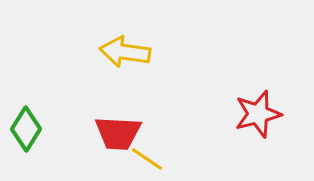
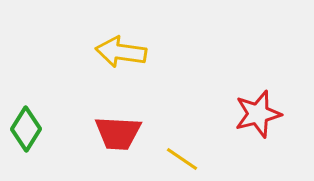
yellow arrow: moved 4 px left
yellow line: moved 35 px right
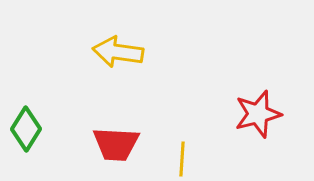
yellow arrow: moved 3 px left
red trapezoid: moved 2 px left, 11 px down
yellow line: rotated 60 degrees clockwise
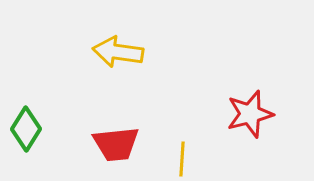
red star: moved 8 px left
red trapezoid: rotated 9 degrees counterclockwise
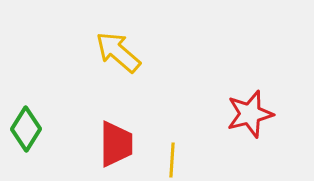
yellow arrow: rotated 33 degrees clockwise
red trapezoid: rotated 84 degrees counterclockwise
yellow line: moved 10 px left, 1 px down
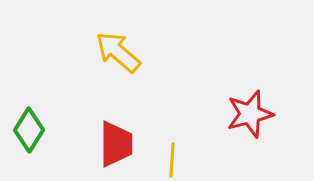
green diamond: moved 3 px right, 1 px down
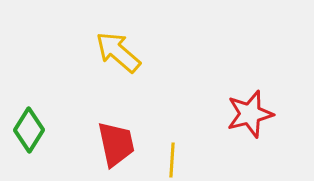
red trapezoid: rotated 12 degrees counterclockwise
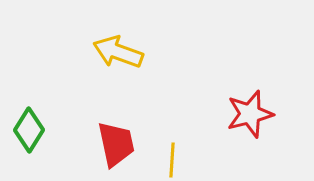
yellow arrow: rotated 21 degrees counterclockwise
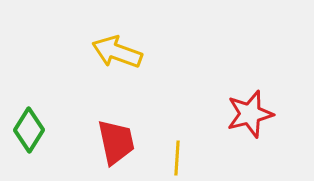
yellow arrow: moved 1 px left
red trapezoid: moved 2 px up
yellow line: moved 5 px right, 2 px up
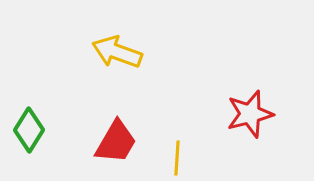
red trapezoid: rotated 42 degrees clockwise
